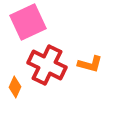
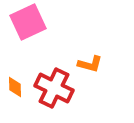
red cross: moved 7 px right, 23 px down
orange diamond: rotated 25 degrees counterclockwise
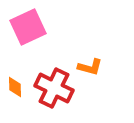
pink square: moved 5 px down
orange L-shape: moved 3 px down
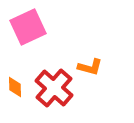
red cross: rotated 15 degrees clockwise
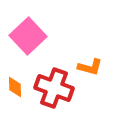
pink square: moved 9 px down; rotated 18 degrees counterclockwise
red cross: rotated 21 degrees counterclockwise
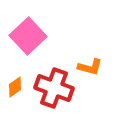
orange diamond: rotated 55 degrees clockwise
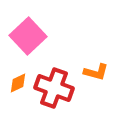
orange L-shape: moved 6 px right, 5 px down
orange diamond: moved 3 px right, 4 px up; rotated 10 degrees clockwise
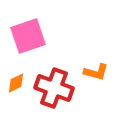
pink square: rotated 24 degrees clockwise
orange diamond: moved 2 px left
